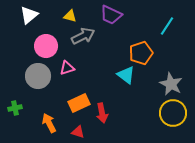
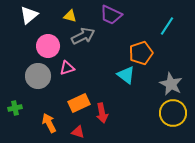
pink circle: moved 2 px right
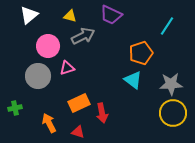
cyan triangle: moved 7 px right, 5 px down
gray star: rotated 30 degrees counterclockwise
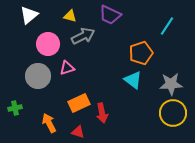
purple trapezoid: moved 1 px left
pink circle: moved 2 px up
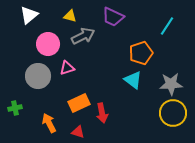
purple trapezoid: moved 3 px right, 2 px down
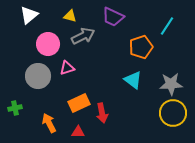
orange pentagon: moved 6 px up
red triangle: rotated 16 degrees counterclockwise
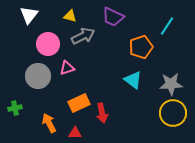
white triangle: rotated 12 degrees counterclockwise
red triangle: moved 3 px left, 1 px down
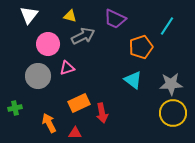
purple trapezoid: moved 2 px right, 2 px down
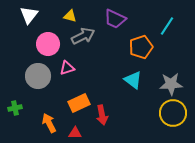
red arrow: moved 2 px down
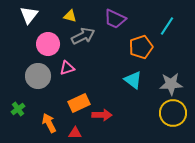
green cross: moved 3 px right, 1 px down; rotated 24 degrees counterclockwise
red arrow: rotated 78 degrees counterclockwise
